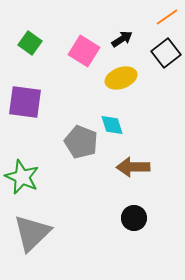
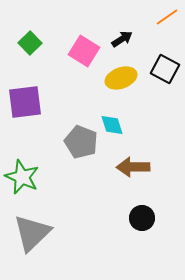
green square: rotated 10 degrees clockwise
black square: moved 1 px left, 16 px down; rotated 24 degrees counterclockwise
purple square: rotated 15 degrees counterclockwise
black circle: moved 8 px right
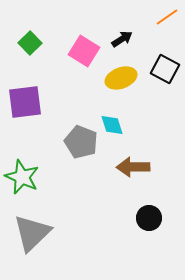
black circle: moved 7 px right
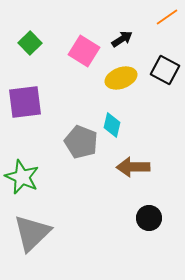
black square: moved 1 px down
cyan diamond: rotated 30 degrees clockwise
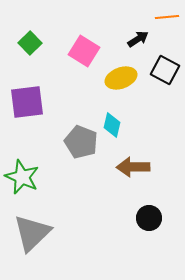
orange line: rotated 30 degrees clockwise
black arrow: moved 16 px right
purple square: moved 2 px right
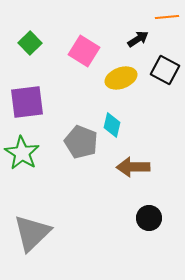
green star: moved 24 px up; rotated 8 degrees clockwise
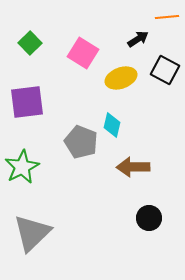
pink square: moved 1 px left, 2 px down
green star: moved 14 px down; rotated 12 degrees clockwise
